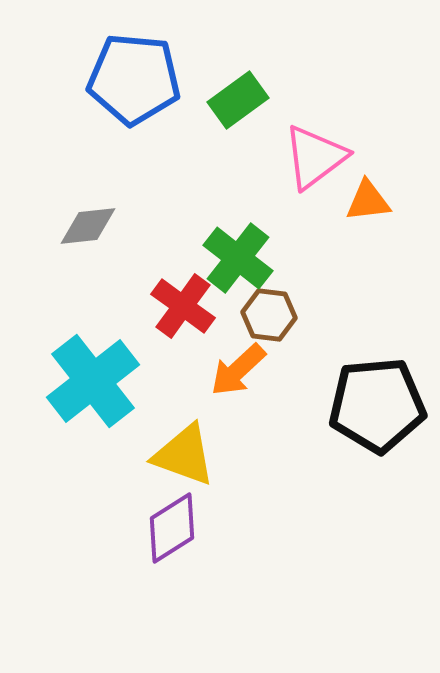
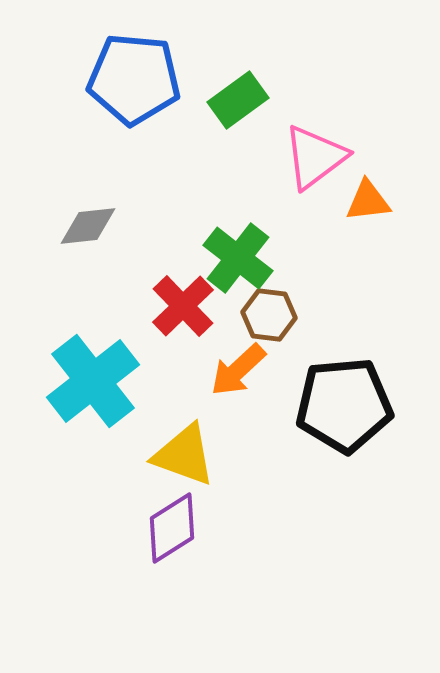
red cross: rotated 10 degrees clockwise
black pentagon: moved 33 px left
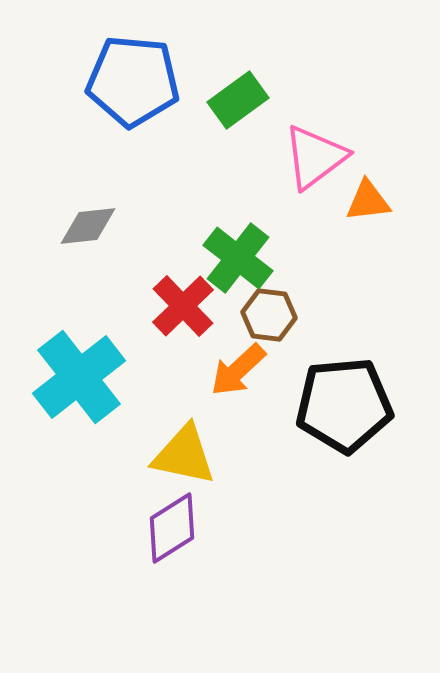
blue pentagon: moved 1 px left, 2 px down
cyan cross: moved 14 px left, 4 px up
yellow triangle: rotated 8 degrees counterclockwise
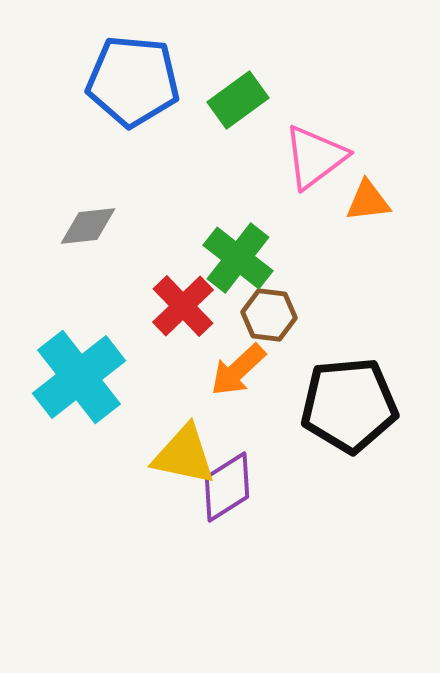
black pentagon: moved 5 px right
purple diamond: moved 55 px right, 41 px up
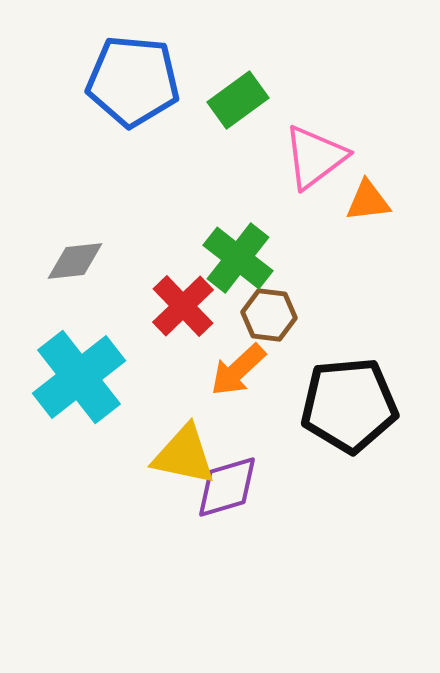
gray diamond: moved 13 px left, 35 px down
purple diamond: rotated 16 degrees clockwise
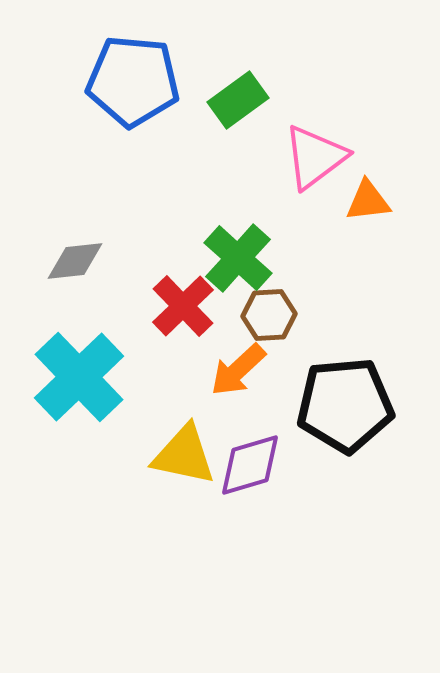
green cross: rotated 4 degrees clockwise
brown hexagon: rotated 10 degrees counterclockwise
cyan cross: rotated 6 degrees counterclockwise
black pentagon: moved 4 px left
purple diamond: moved 23 px right, 22 px up
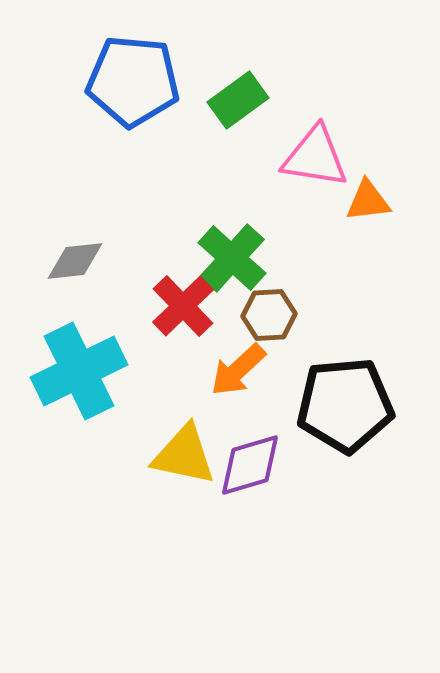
pink triangle: rotated 46 degrees clockwise
green cross: moved 6 px left
cyan cross: moved 6 px up; rotated 18 degrees clockwise
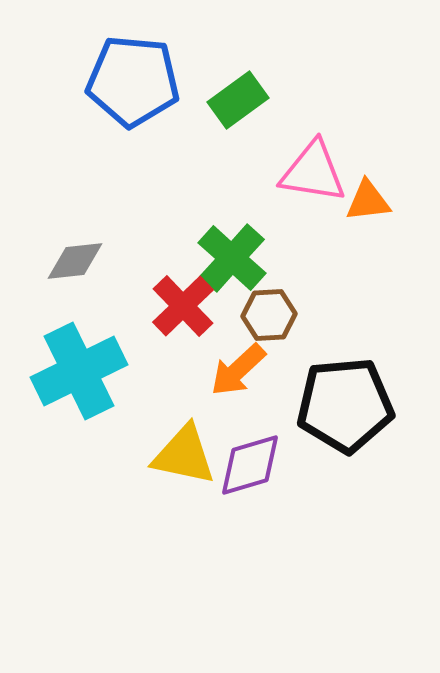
pink triangle: moved 2 px left, 15 px down
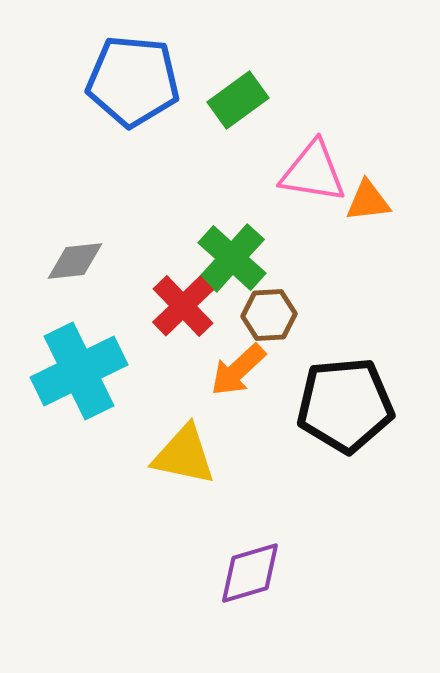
purple diamond: moved 108 px down
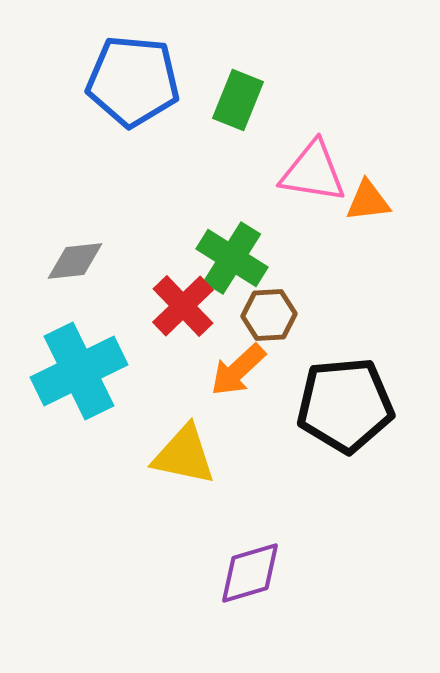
green rectangle: rotated 32 degrees counterclockwise
green cross: rotated 10 degrees counterclockwise
